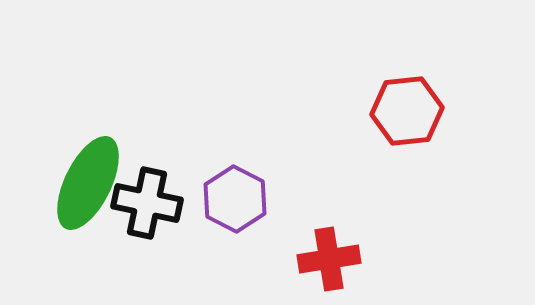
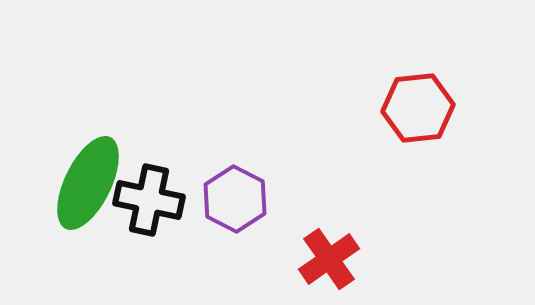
red hexagon: moved 11 px right, 3 px up
black cross: moved 2 px right, 3 px up
red cross: rotated 26 degrees counterclockwise
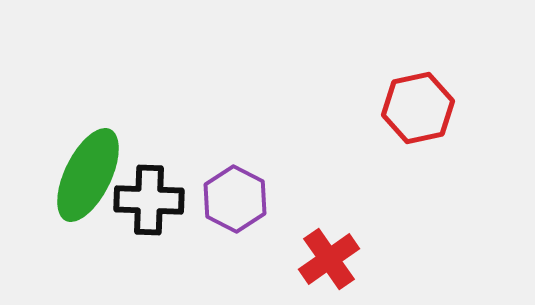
red hexagon: rotated 6 degrees counterclockwise
green ellipse: moved 8 px up
black cross: rotated 10 degrees counterclockwise
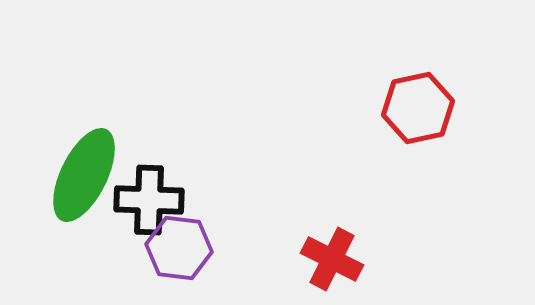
green ellipse: moved 4 px left
purple hexagon: moved 56 px left, 49 px down; rotated 20 degrees counterclockwise
red cross: moved 3 px right; rotated 28 degrees counterclockwise
